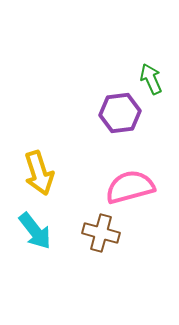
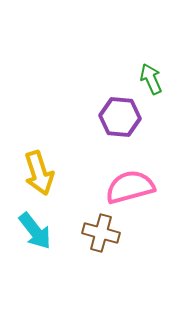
purple hexagon: moved 4 px down; rotated 12 degrees clockwise
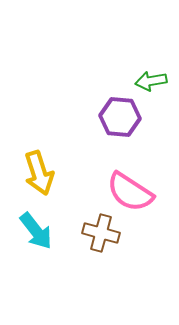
green arrow: moved 2 px down; rotated 76 degrees counterclockwise
pink semicircle: moved 5 px down; rotated 132 degrees counterclockwise
cyan arrow: moved 1 px right
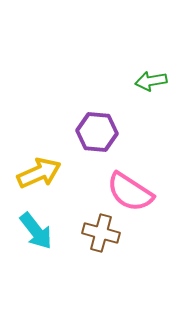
purple hexagon: moved 23 px left, 15 px down
yellow arrow: rotated 96 degrees counterclockwise
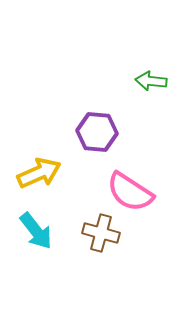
green arrow: rotated 16 degrees clockwise
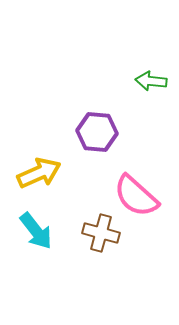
pink semicircle: moved 6 px right, 4 px down; rotated 9 degrees clockwise
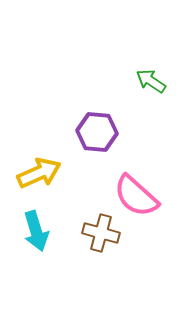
green arrow: rotated 28 degrees clockwise
cyan arrow: rotated 21 degrees clockwise
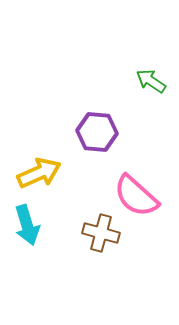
cyan arrow: moved 9 px left, 6 px up
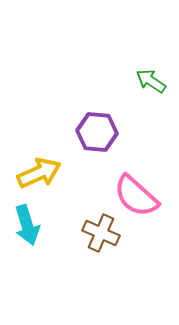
brown cross: rotated 9 degrees clockwise
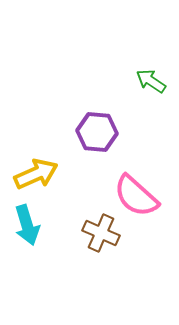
yellow arrow: moved 3 px left, 1 px down
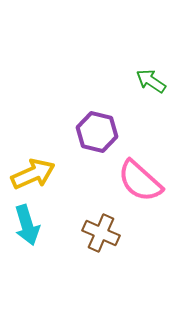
purple hexagon: rotated 9 degrees clockwise
yellow arrow: moved 3 px left
pink semicircle: moved 4 px right, 15 px up
